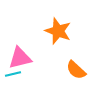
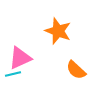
pink triangle: rotated 10 degrees counterclockwise
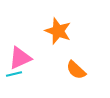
cyan line: moved 1 px right
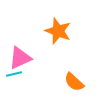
orange semicircle: moved 2 px left, 12 px down
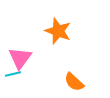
pink triangle: rotated 30 degrees counterclockwise
cyan line: moved 1 px left
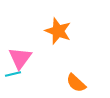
orange semicircle: moved 2 px right, 1 px down
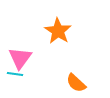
orange star: rotated 12 degrees clockwise
cyan line: moved 2 px right; rotated 21 degrees clockwise
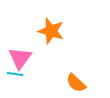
orange star: moved 7 px left; rotated 16 degrees counterclockwise
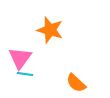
orange star: moved 1 px left, 1 px up
cyan line: moved 10 px right
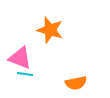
pink triangle: rotated 45 degrees counterclockwise
orange semicircle: rotated 55 degrees counterclockwise
